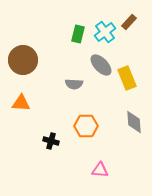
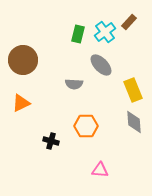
yellow rectangle: moved 6 px right, 12 px down
orange triangle: rotated 30 degrees counterclockwise
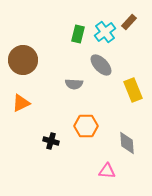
gray diamond: moved 7 px left, 21 px down
pink triangle: moved 7 px right, 1 px down
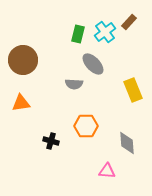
gray ellipse: moved 8 px left, 1 px up
orange triangle: rotated 18 degrees clockwise
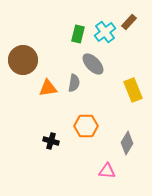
gray semicircle: moved 1 px up; rotated 84 degrees counterclockwise
orange triangle: moved 27 px right, 15 px up
gray diamond: rotated 35 degrees clockwise
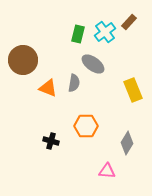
gray ellipse: rotated 10 degrees counterclockwise
orange triangle: rotated 30 degrees clockwise
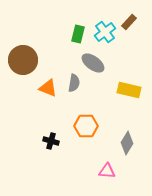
gray ellipse: moved 1 px up
yellow rectangle: moved 4 px left; rotated 55 degrees counterclockwise
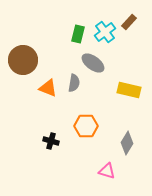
pink triangle: rotated 12 degrees clockwise
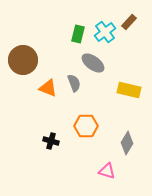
gray semicircle: rotated 30 degrees counterclockwise
